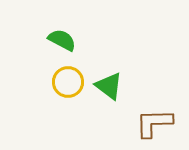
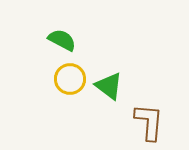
yellow circle: moved 2 px right, 3 px up
brown L-shape: moved 5 px left, 1 px up; rotated 96 degrees clockwise
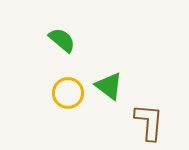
green semicircle: rotated 12 degrees clockwise
yellow circle: moved 2 px left, 14 px down
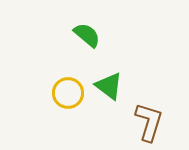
green semicircle: moved 25 px right, 5 px up
brown L-shape: rotated 12 degrees clockwise
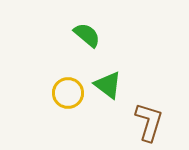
green triangle: moved 1 px left, 1 px up
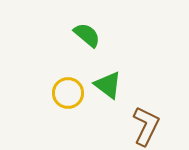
brown L-shape: moved 3 px left, 4 px down; rotated 9 degrees clockwise
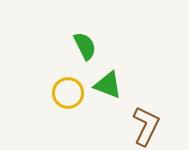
green semicircle: moved 2 px left, 11 px down; rotated 24 degrees clockwise
green triangle: rotated 16 degrees counterclockwise
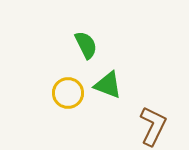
green semicircle: moved 1 px right, 1 px up
brown L-shape: moved 7 px right
